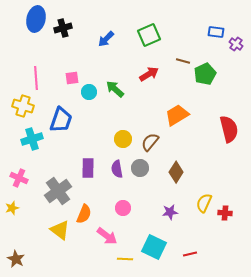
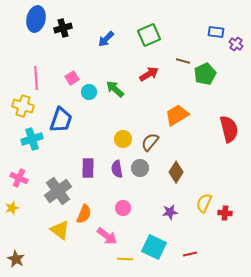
pink square: rotated 24 degrees counterclockwise
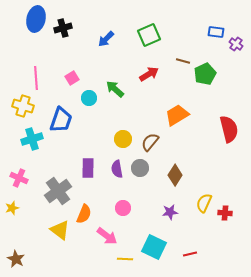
cyan circle: moved 6 px down
brown diamond: moved 1 px left, 3 px down
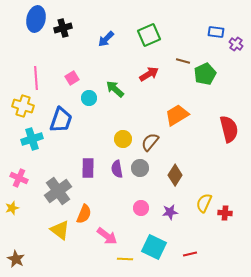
pink circle: moved 18 px right
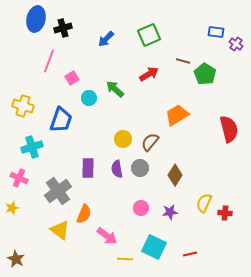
green pentagon: rotated 15 degrees counterclockwise
pink line: moved 13 px right, 17 px up; rotated 25 degrees clockwise
cyan cross: moved 8 px down
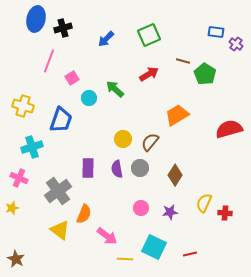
red semicircle: rotated 92 degrees counterclockwise
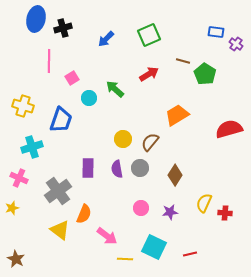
pink line: rotated 20 degrees counterclockwise
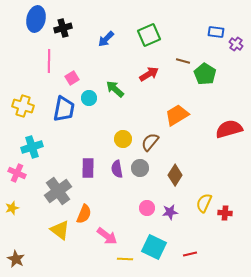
blue trapezoid: moved 3 px right, 11 px up; rotated 8 degrees counterclockwise
pink cross: moved 2 px left, 5 px up
pink circle: moved 6 px right
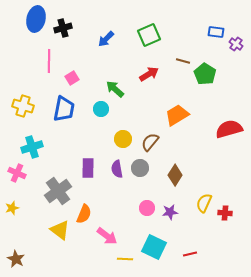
cyan circle: moved 12 px right, 11 px down
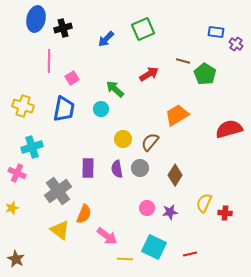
green square: moved 6 px left, 6 px up
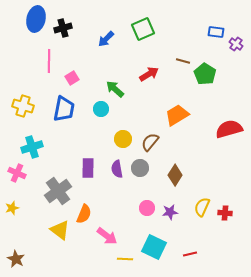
yellow semicircle: moved 2 px left, 4 px down
